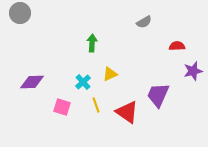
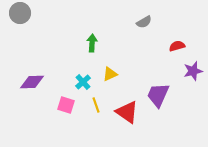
red semicircle: rotated 14 degrees counterclockwise
pink square: moved 4 px right, 2 px up
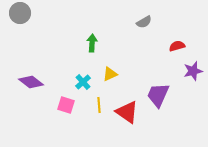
purple diamond: moved 1 px left; rotated 40 degrees clockwise
yellow line: moved 3 px right; rotated 14 degrees clockwise
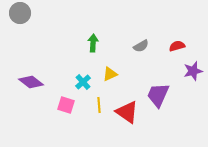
gray semicircle: moved 3 px left, 24 px down
green arrow: moved 1 px right
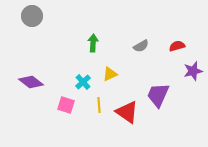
gray circle: moved 12 px right, 3 px down
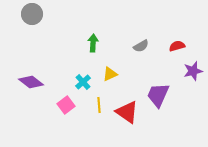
gray circle: moved 2 px up
pink square: rotated 36 degrees clockwise
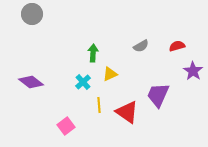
green arrow: moved 10 px down
purple star: rotated 24 degrees counterclockwise
pink square: moved 21 px down
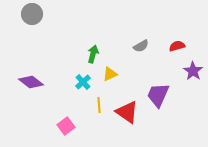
green arrow: moved 1 px down; rotated 12 degrees clockwise
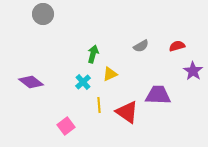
gray circle: moved 11 px right
purple trapezoid: rotated 68 degrees clockwise
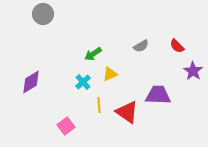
red semicircle: rotated 119 degrees counterclockwise
green arrow: rotated 138 degrees counterclockwise
purple diamond: rotated 70 degrees counterclockwise
